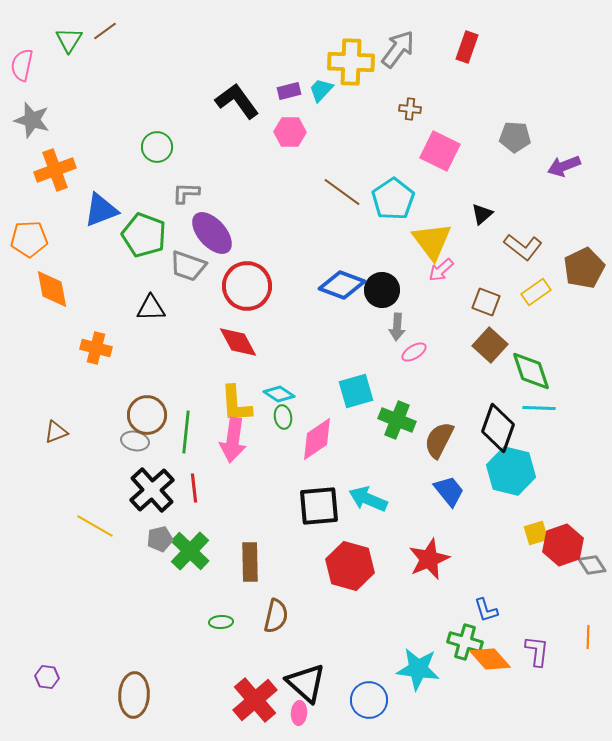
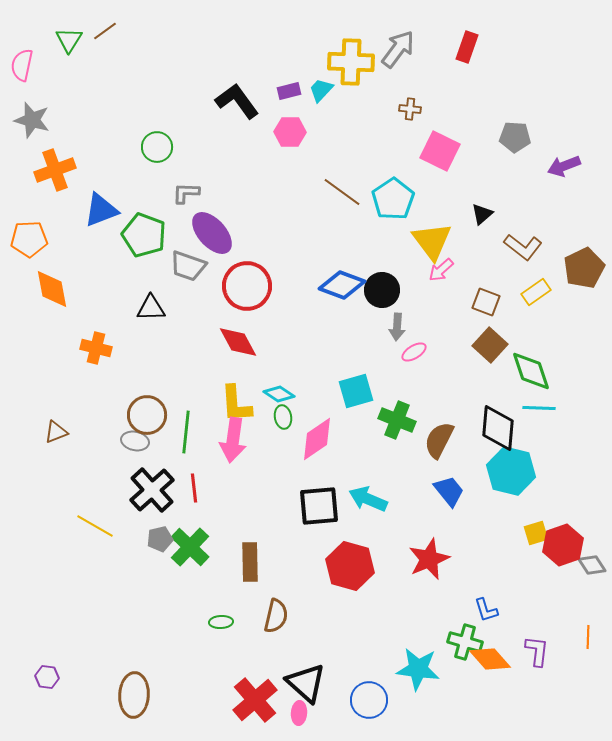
black diamond at (498, 428): rotated 15 degrees counterclockwise
green cross at (190, 551): moved 4 px up
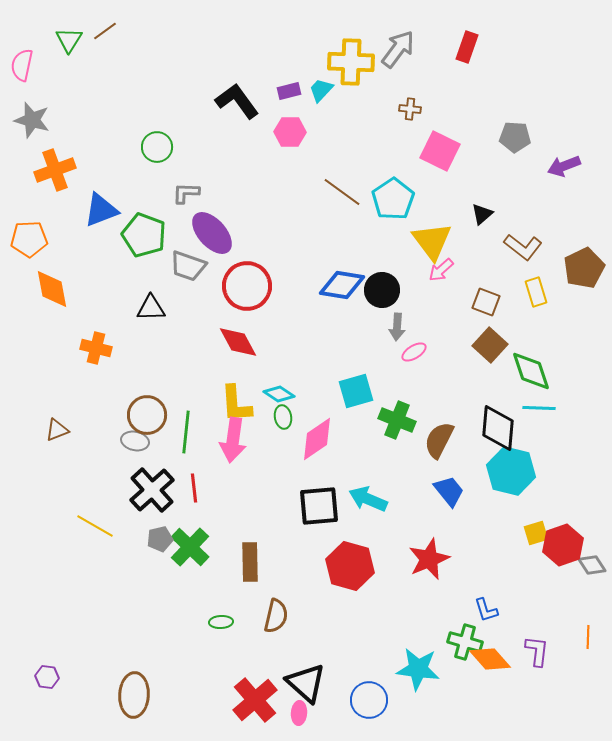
blue diamond at (342, 285): rotated 12 degrees counterclockwise
yellow rectangle at (536, 292): rotated 72 degrees counterclockwise
brown triangle at (56, 432): moved 1 px right, 2 px up
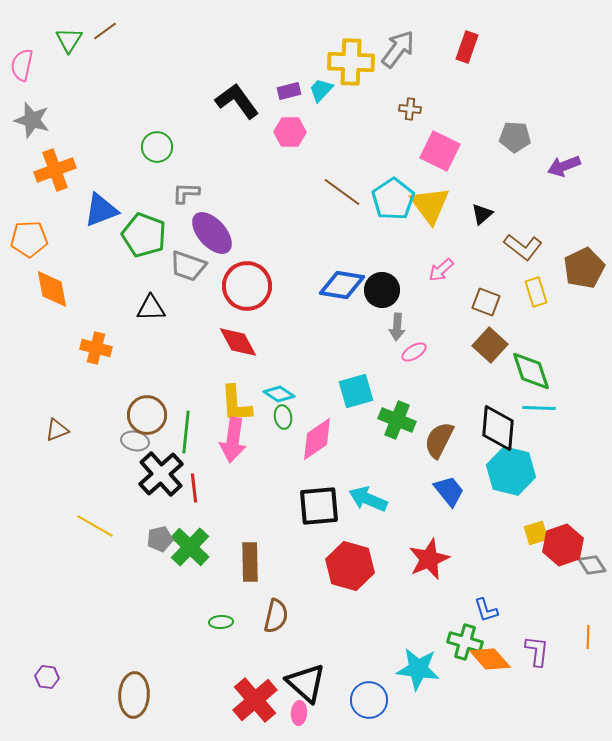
yellow triangle at (432, 241): moved 2 px left, 36 px up
black cross at (152, 490): moved 9 px right, 16 px up
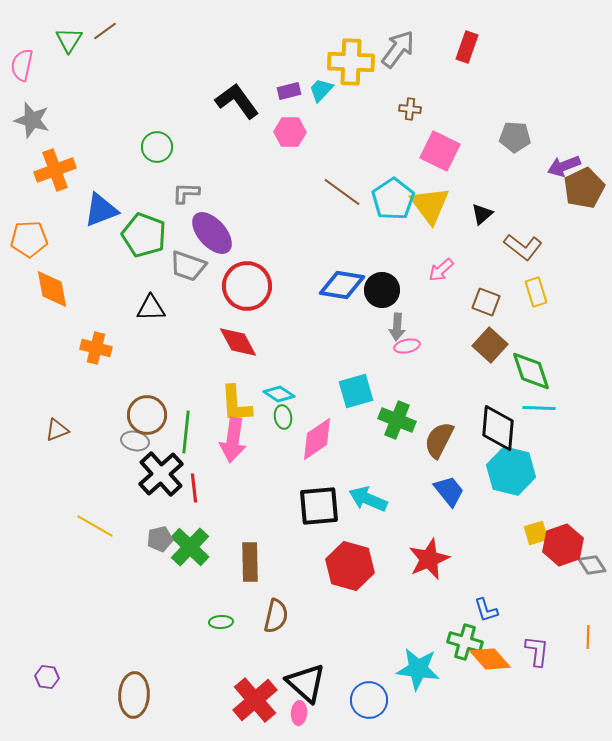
brown pentagon at (584, 268): moved 80 px up
pink ellipse at (414, 352): moved 7 px left, 6 px up; rotated 20 degrees clockwise
